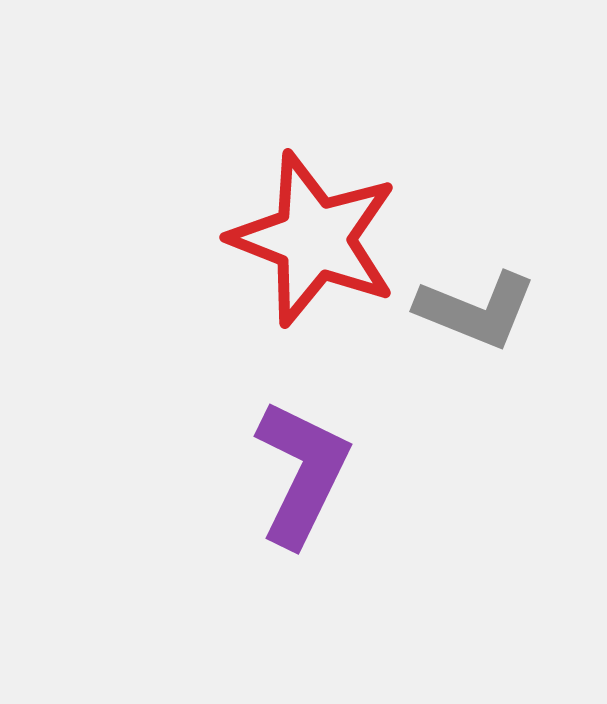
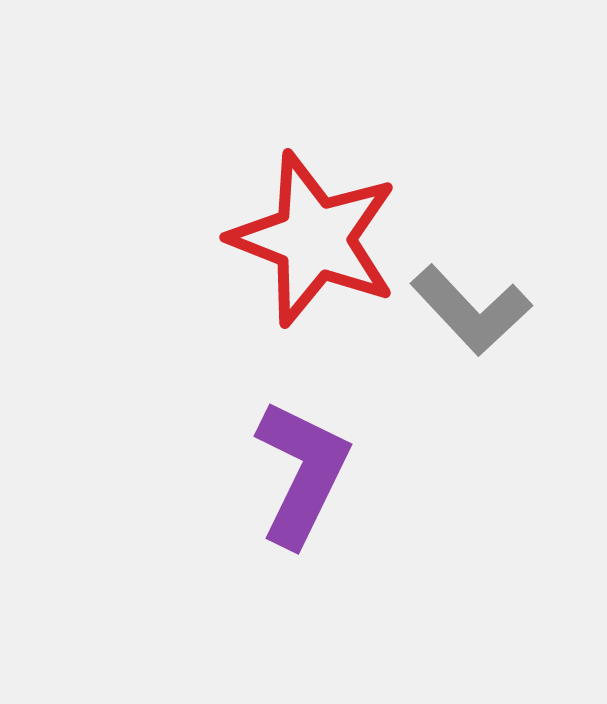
gray L-shape: moved 5 px left; rotated 25 degrees clockwise
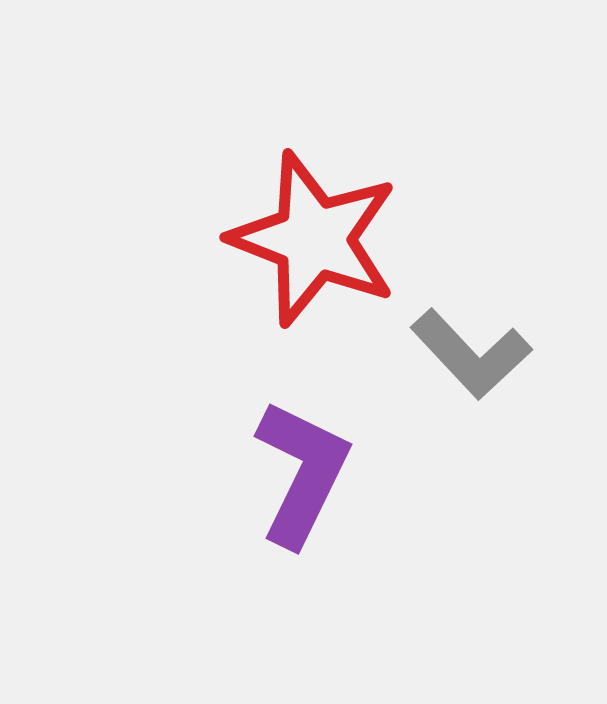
gray L-shape: moved 44 px down
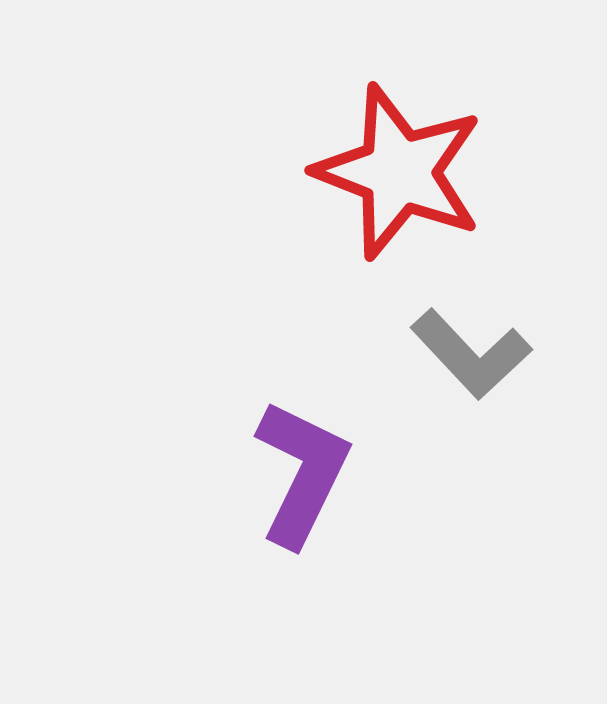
red star: moved 85 px right, 67 px up
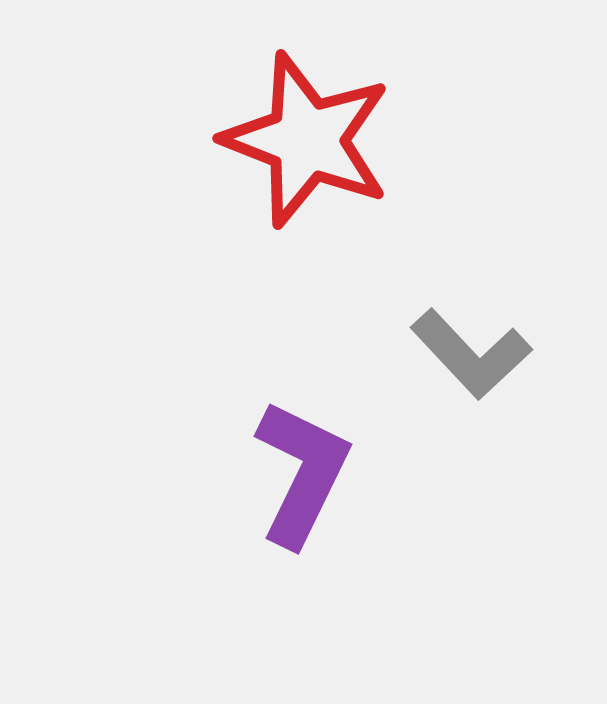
red star: moved 92 px left, 32 px up
